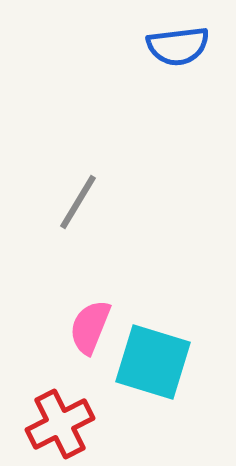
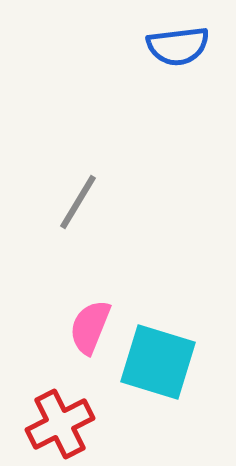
cyan square: moved 5 px right
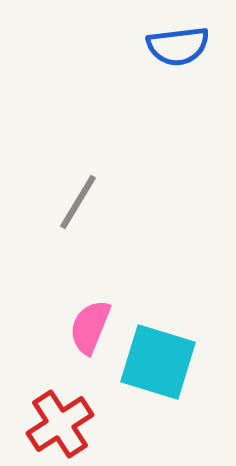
red cross: rotated 6 degrees counterclockwise
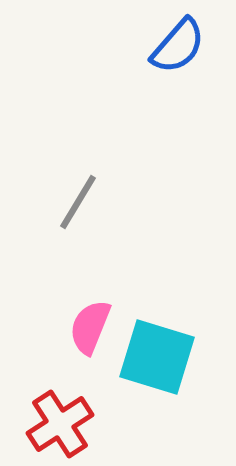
blue semicircle: rotated 42 degrees counterclockwise
cyan square: moved 1 px left, 5 px up
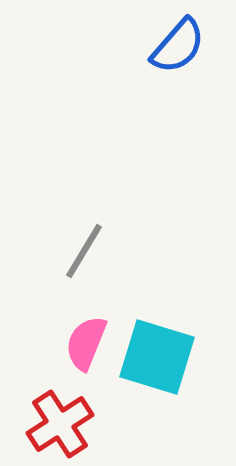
gray line: moved 6 px right, 49 px down
pink semicircle: moved 4 px left, 16 px down
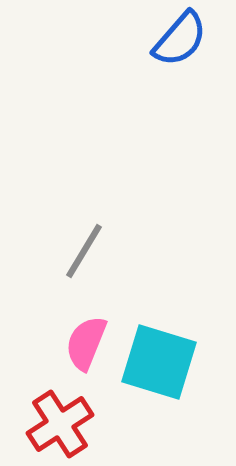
blue semicircle: moved 2 px right, 7 px up
cyan square: moved 2 px right, 5 px down
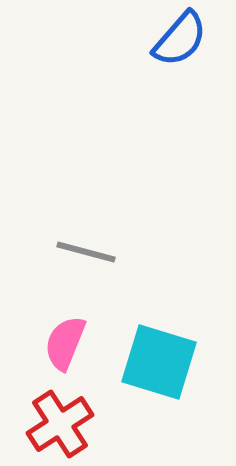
gray line: moved 2 px right, 1 px down; rotated 74 degrees clockwise
pink semicircle: moved 21 px left
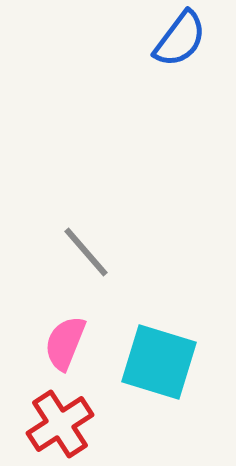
blue semicircle: rotated 4 degrees counterclockwise
gray line: rotated 34 degrees clockwise
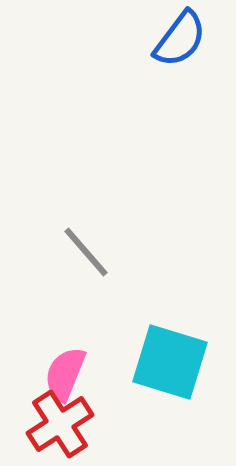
pink semicircle: moved 31 px down
cyan square: moved 11 px right
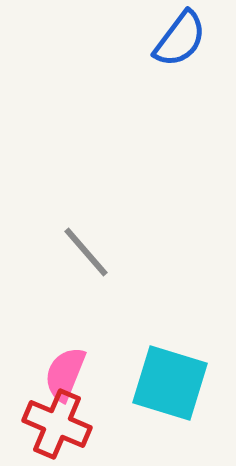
cyan square: moved 21 px down
red cross: moved 3 px left; rotated 34 degrees counterclockwise
